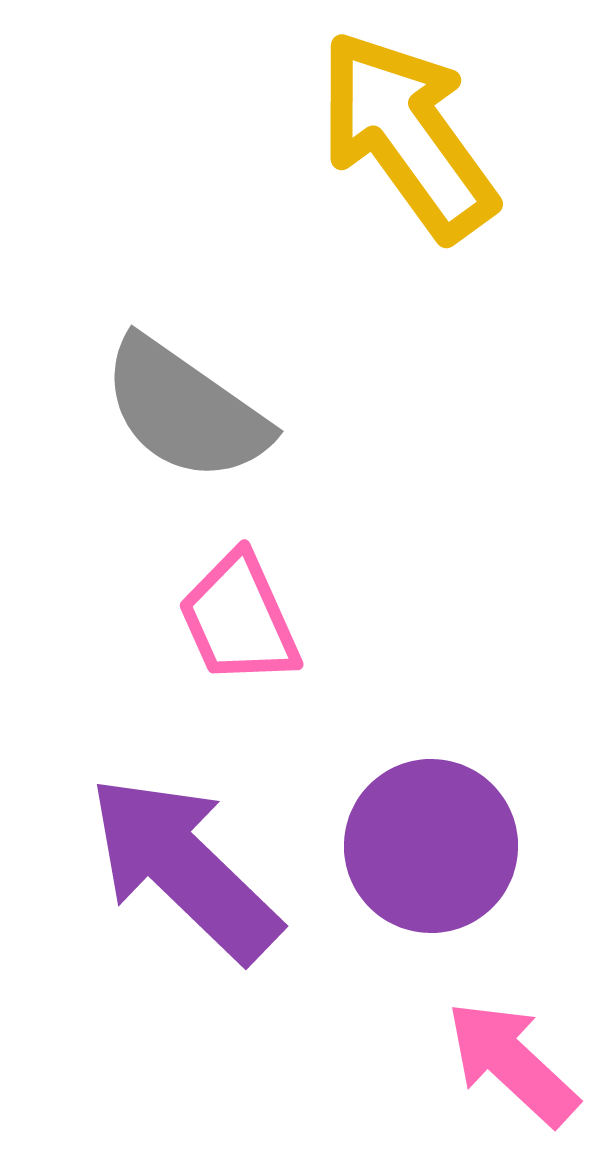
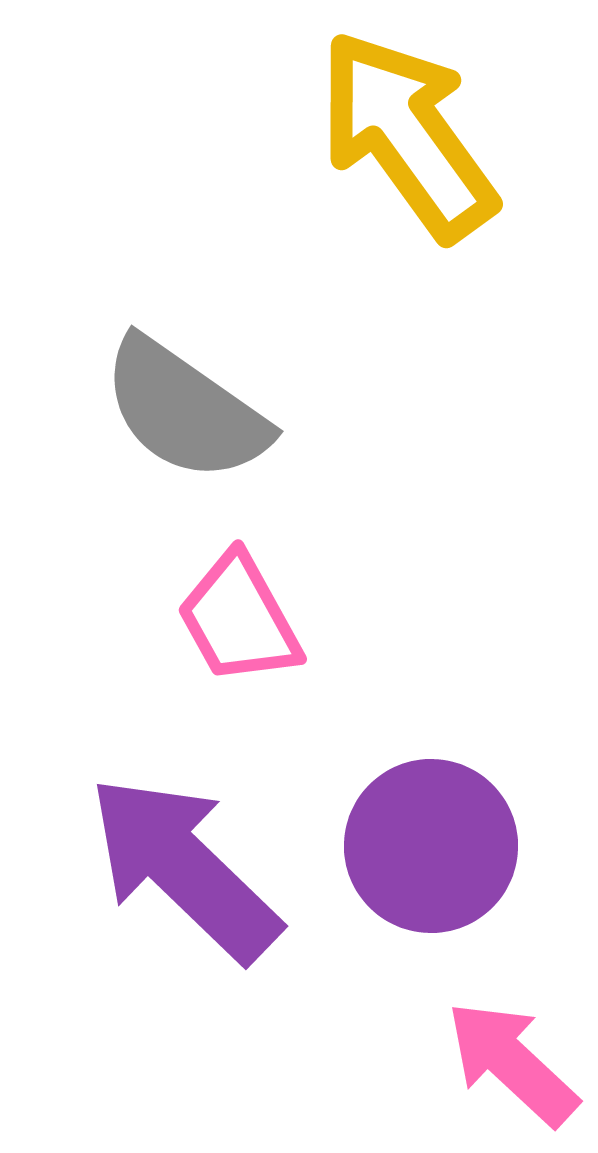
pink trapezoid: rotated 5 degrees counterclockwise
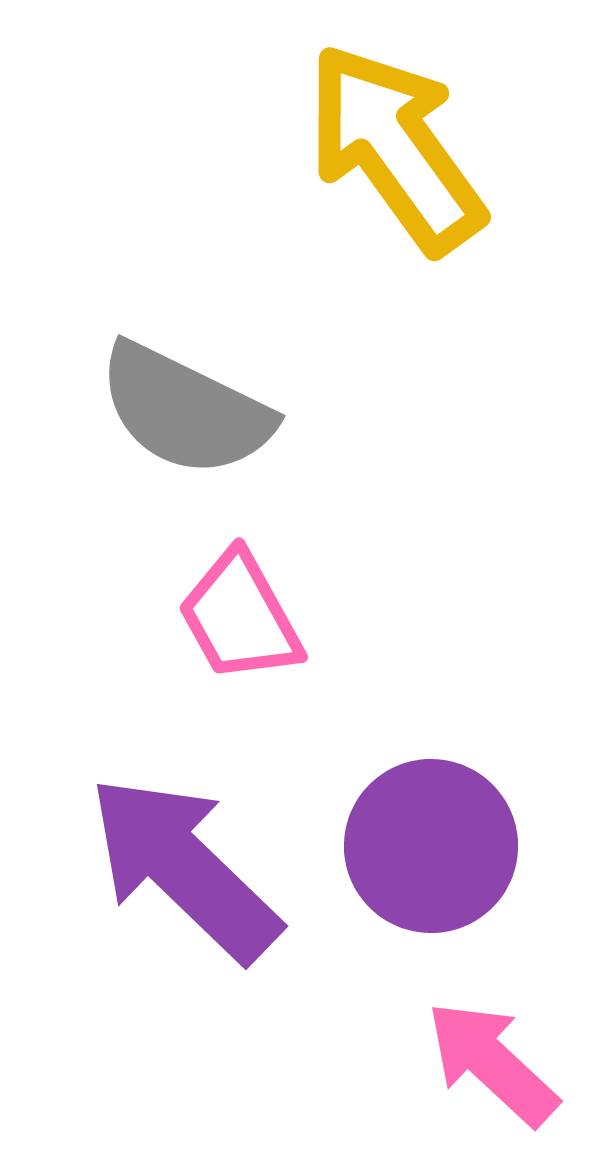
yellow arrow: moved 12 px left, 13 px down
gray semicircle: rotated 9 degrees counterclockwise
pink trapezoid: moved 1 px right, 2 px up
pink arrow: moved 20 px left
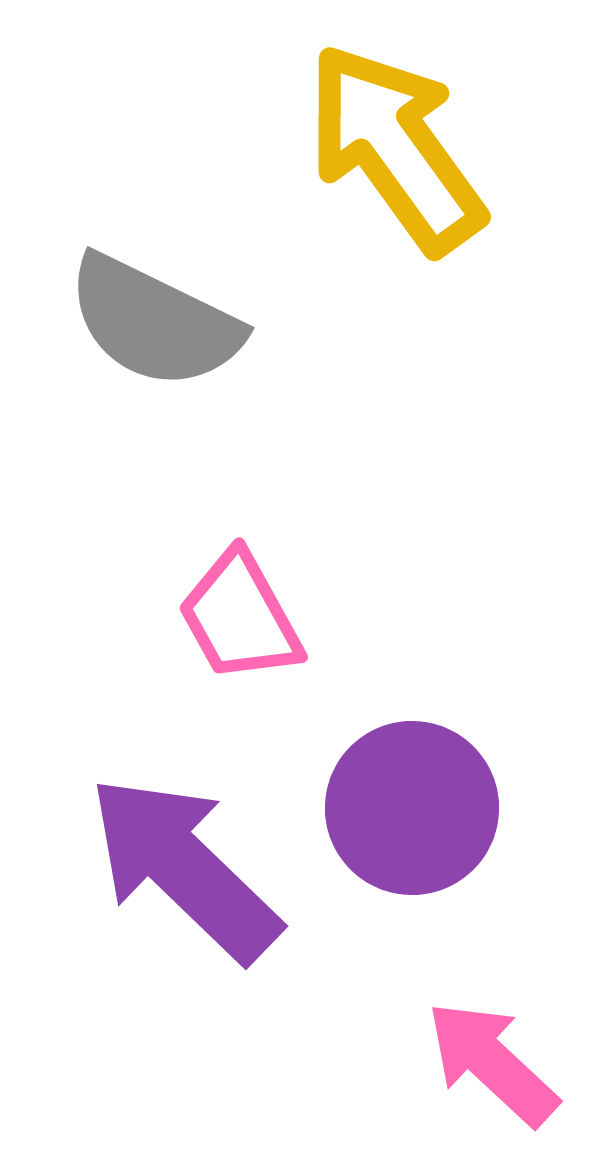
gray semicircle: moved 31 px left, 88 px up
purple circle: moved 19 px left, 38 px up
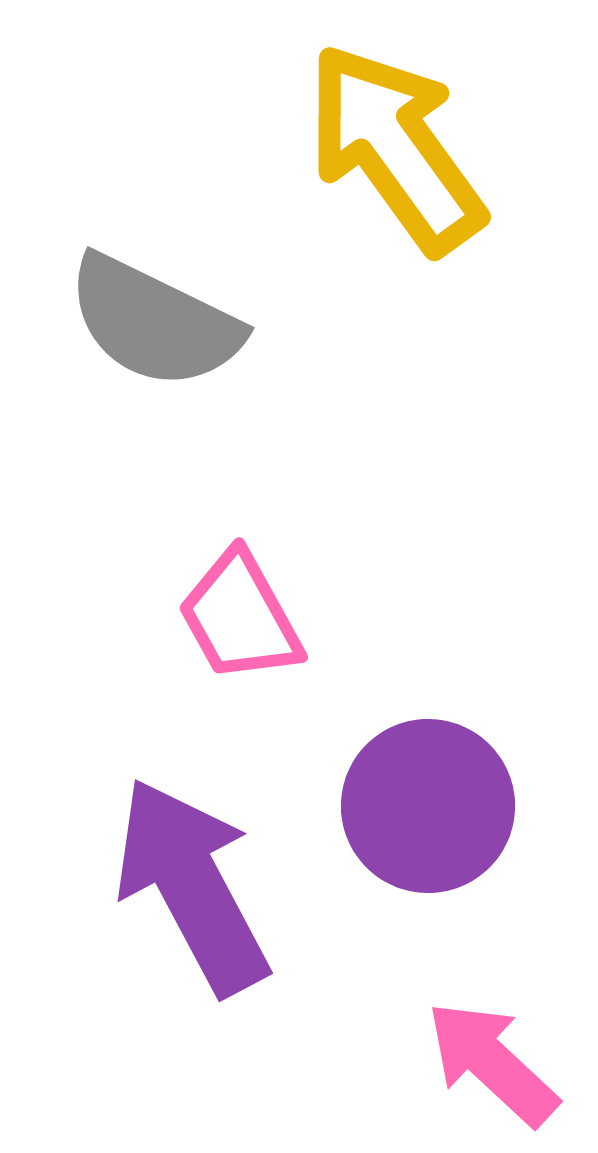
purple circle: moved 16 px right, 2 px up
purple arrow: moved 8 px right, 18 px down; rotated 18 degrees clockwise
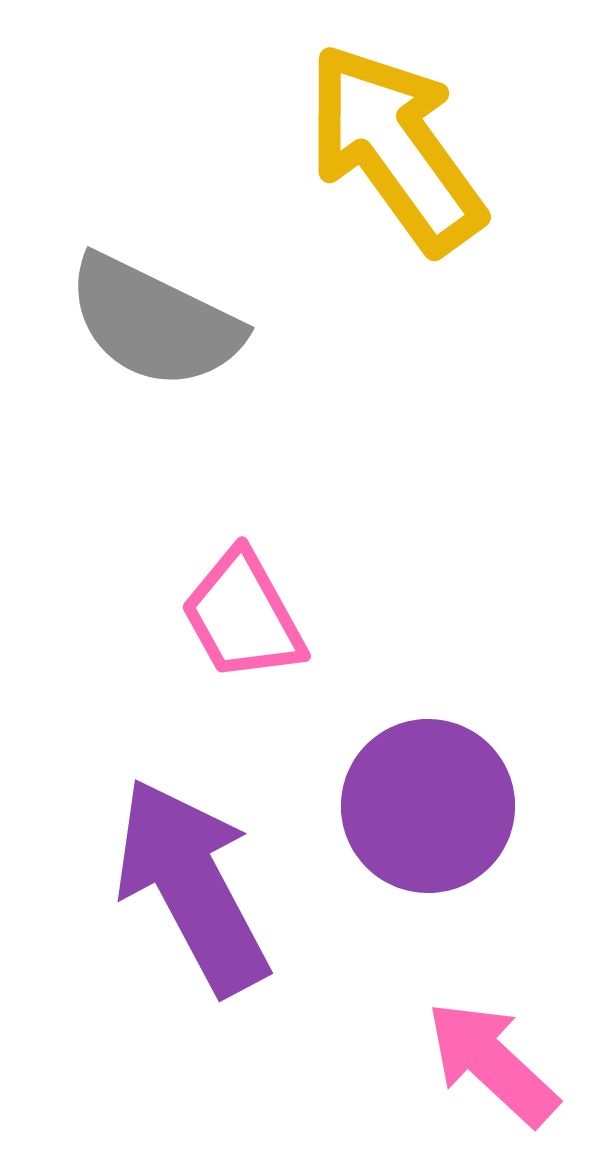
pink trapezoid: moved 3 px right, 1 px up
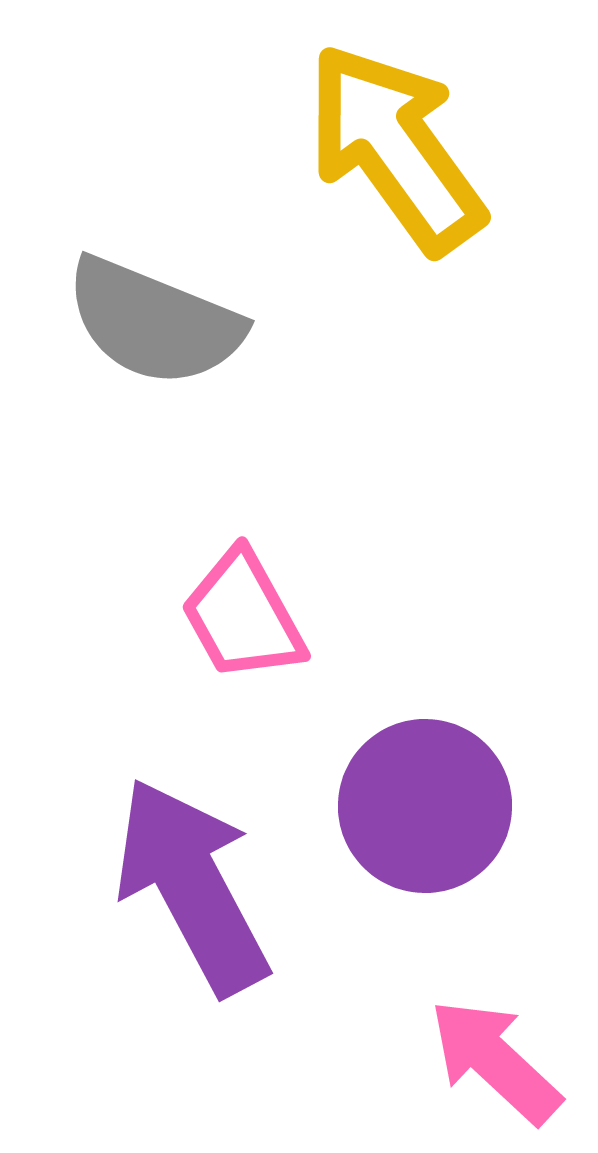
gray semicircle: rotated 4 degrees counterclockwise
purple circle: moved 3 px left
pink arrow: moved 3 px right, 2 px up
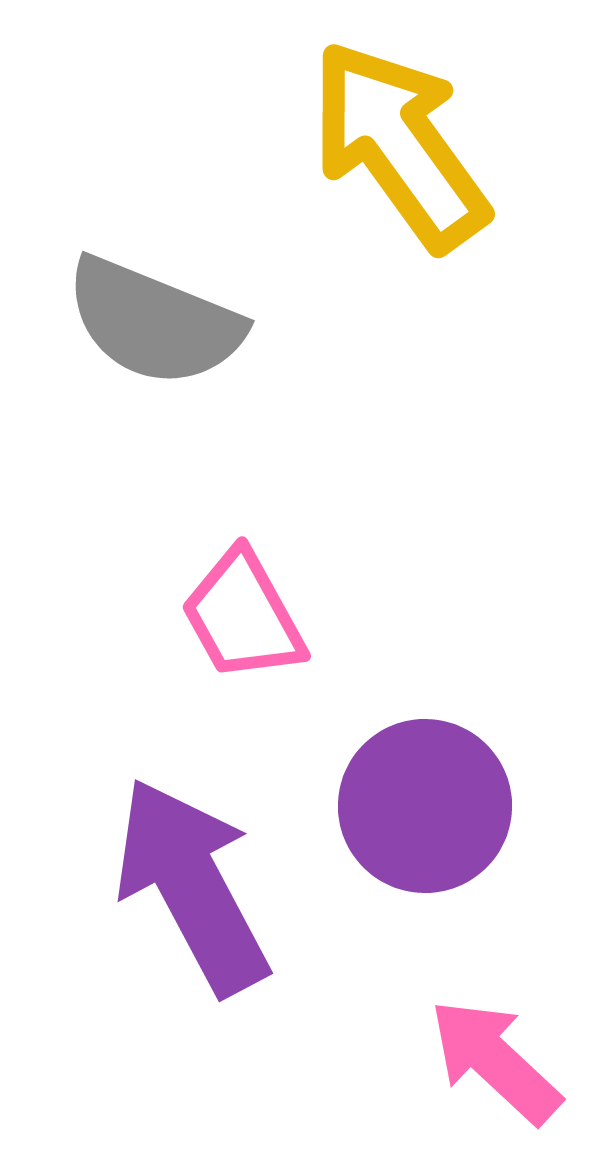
yellow arrow: moved 4 px right, 3 px up
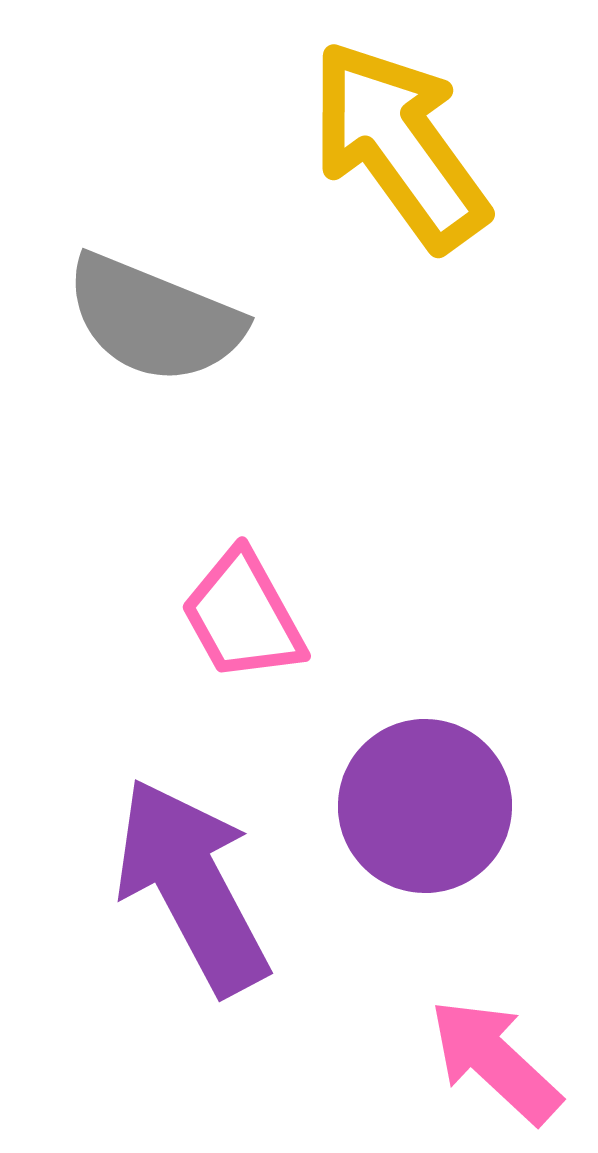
gray semicircle: moved 3 px up
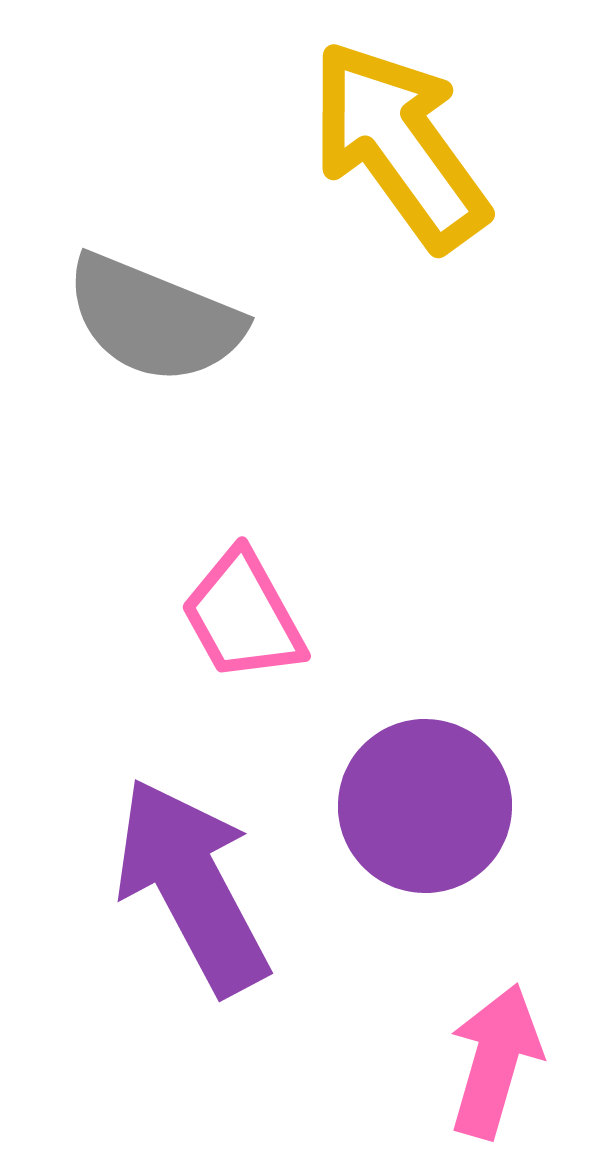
pink arrow: rotated 63 degrees clockwise
